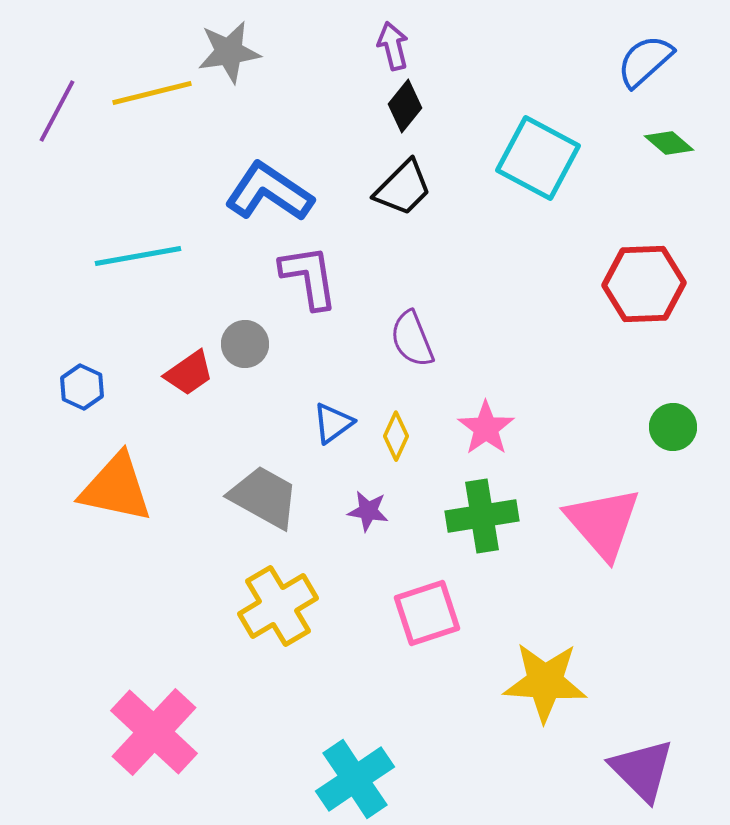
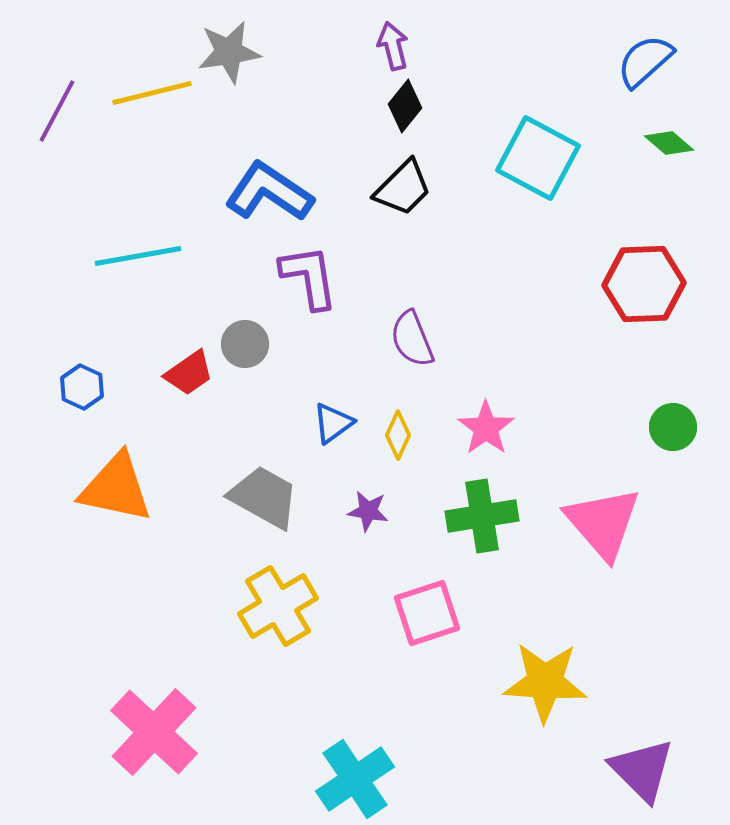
yellow diamond: moved 2 px right, 1 px up
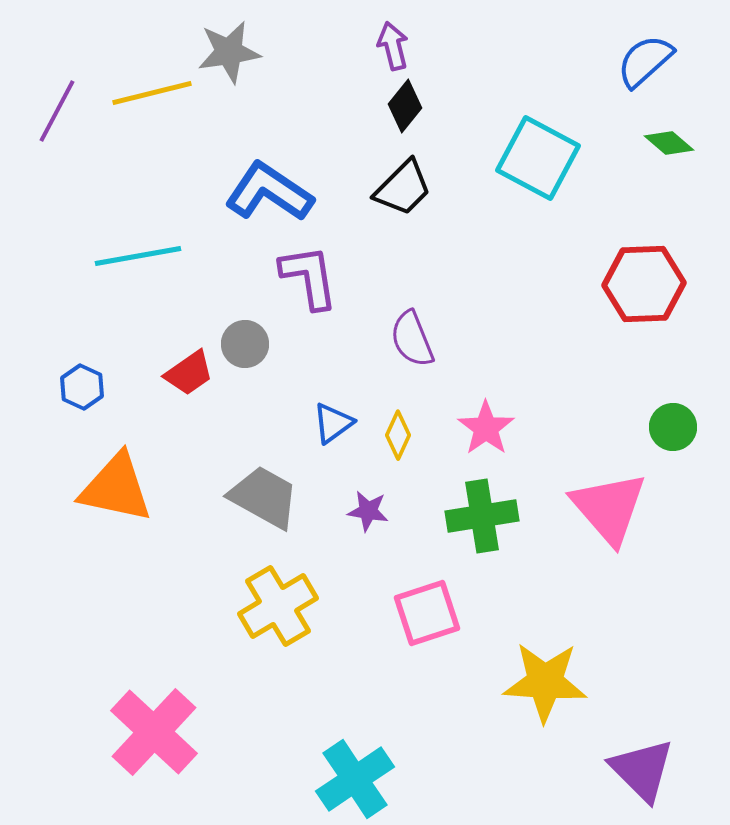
pink triangle: moved 6 px right, 15 px up
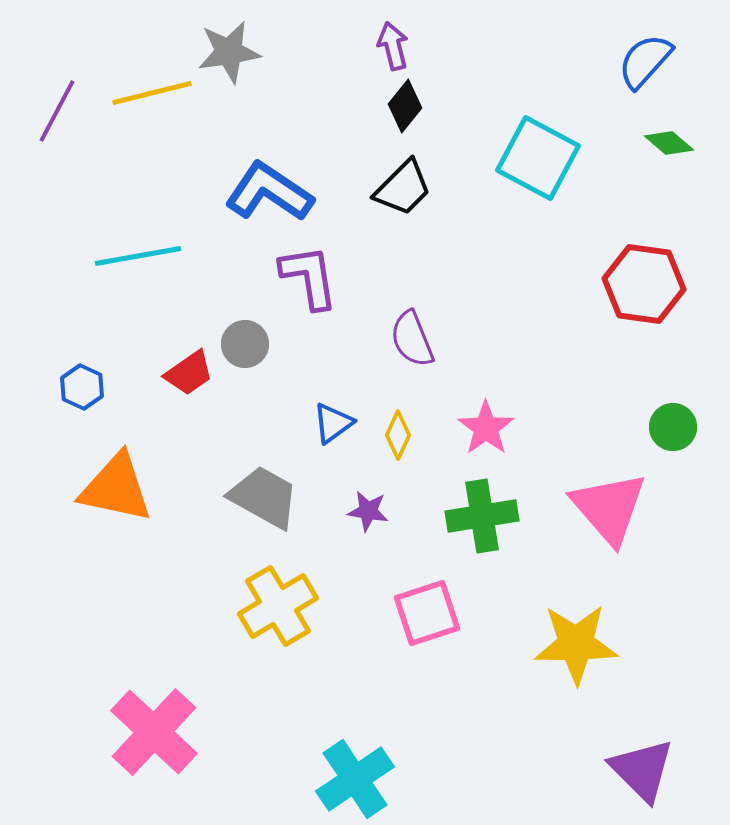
blue semicircle: rotated 6 degrees counterclockwise
red hexagon: rotated 10 degrees clockwise
yellow star: moved 31 px right, 38 px up; rotated 4 degrees counterclockwise
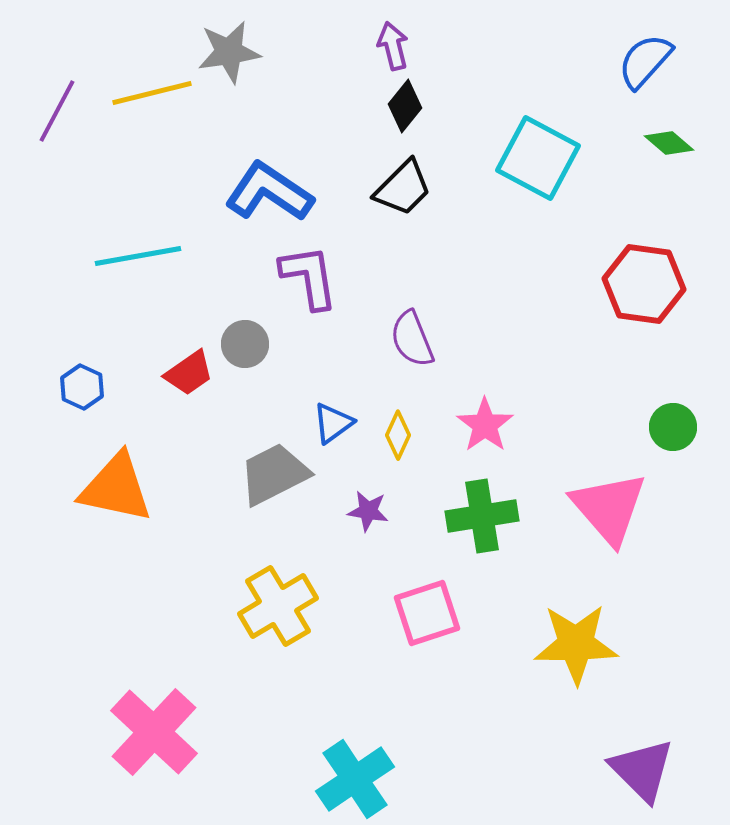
pink star: moved 1 px left, 3 px up
gray trapezoid: moved 10 px right, 23 px up; rotated 56 degrees counterclockwise
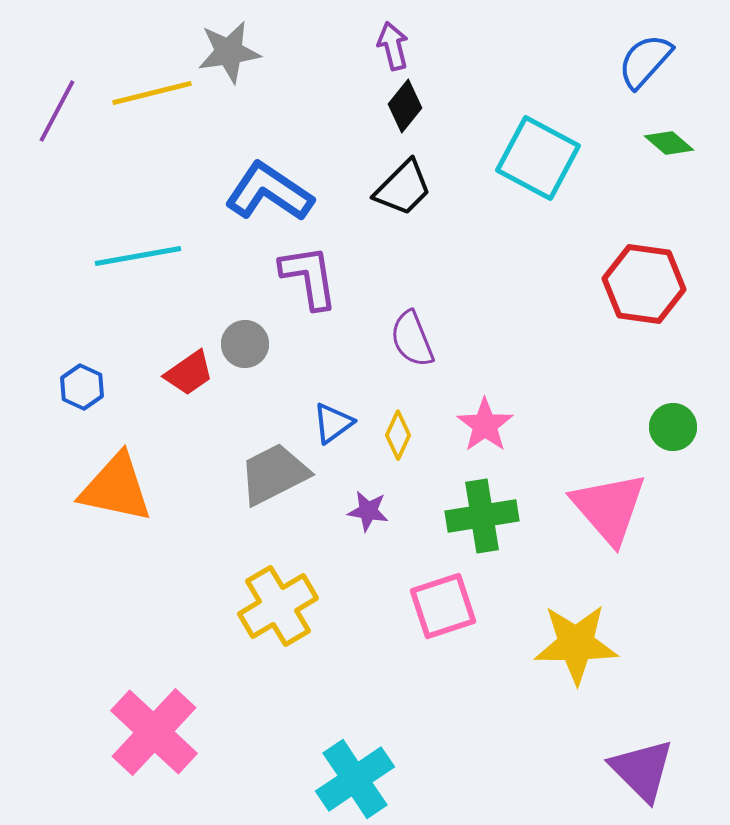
pink square: moved 16 px right, 7 px up
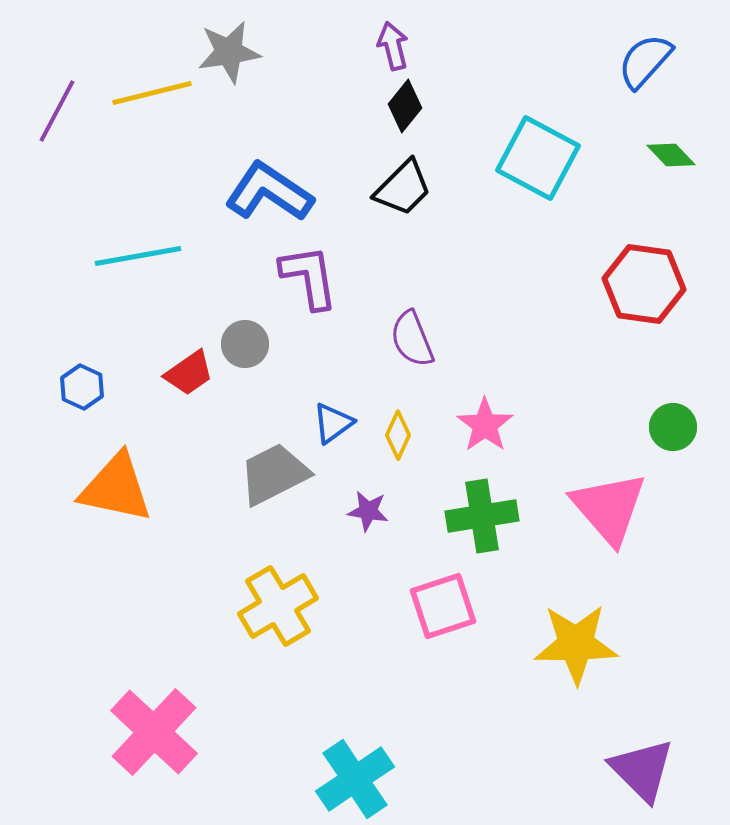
green diamond: moved 2 px right, 12 px down; rotated 6 degrees clockwise
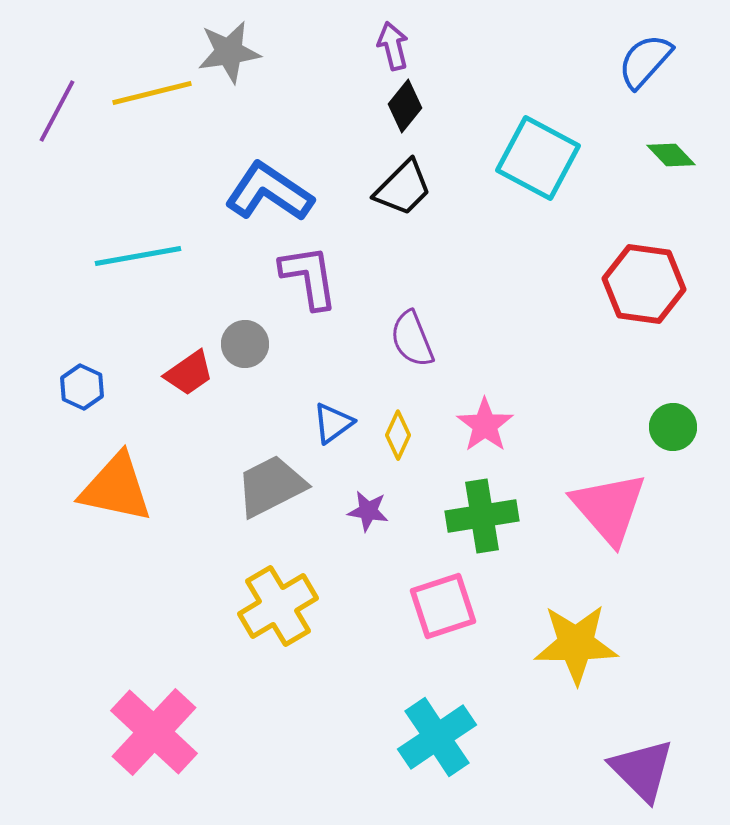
gray trapezoid: moved 3 px left, 12 px down
cyan cross: moved 82 px right, 42 px up
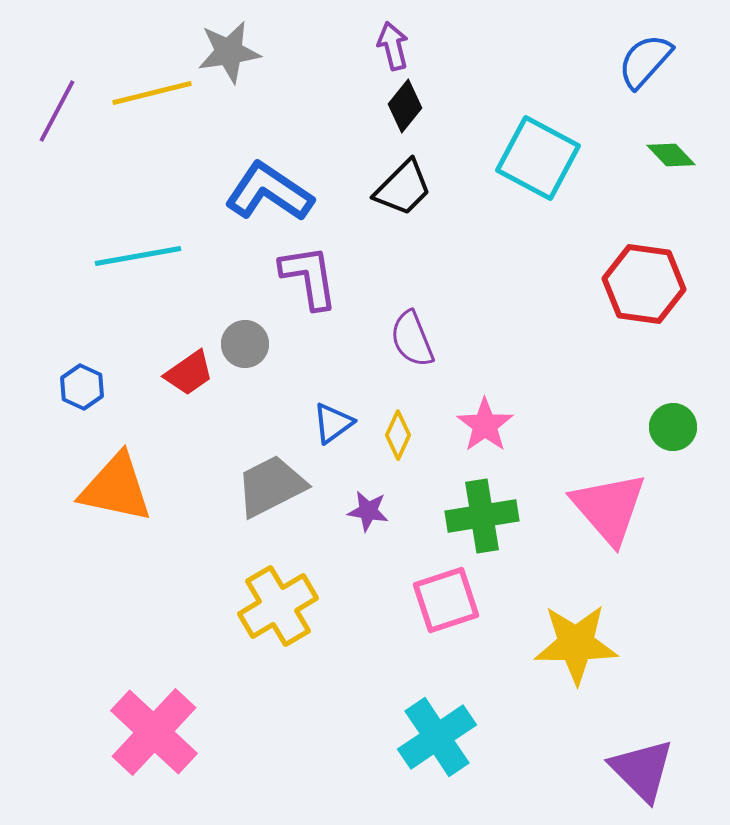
pink square: moved 3 px right, 6 px up
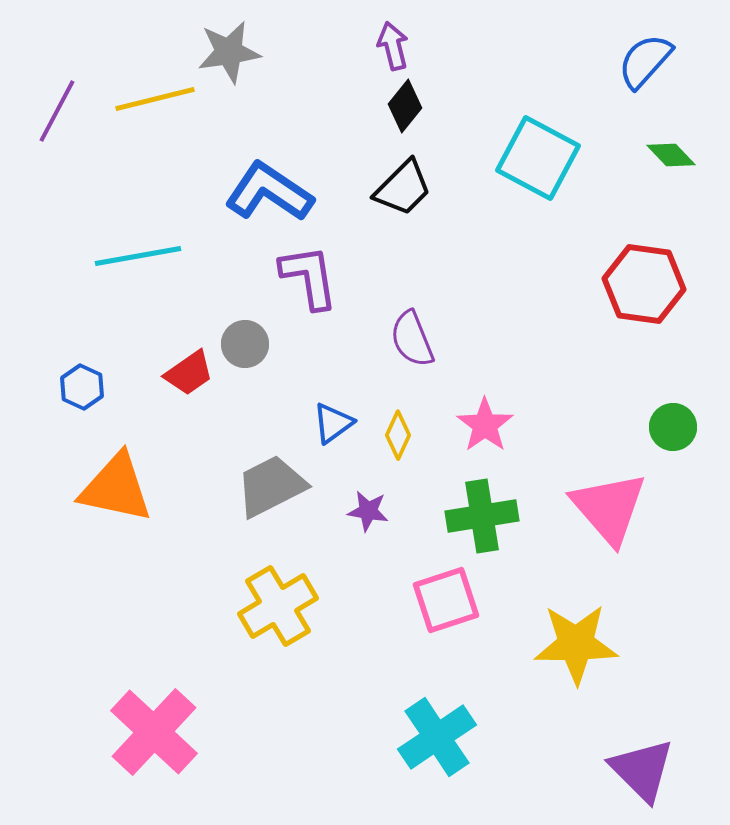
yellow line: moved 3 px right, 6 px down
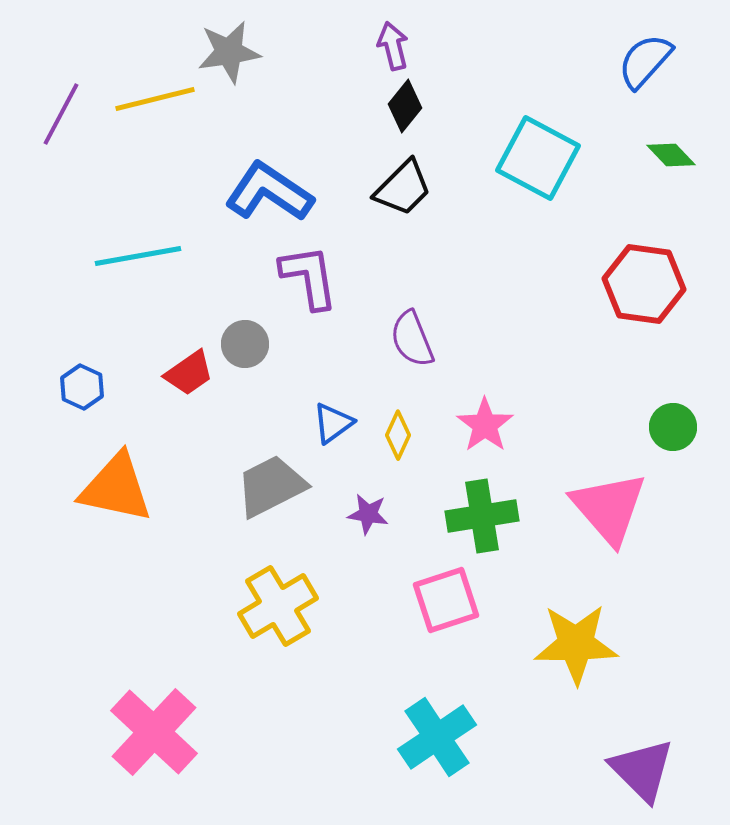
purple line: moved 4 px right, 3 px down
purple star: moved 3 px down
